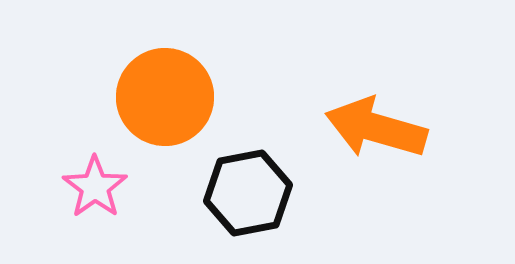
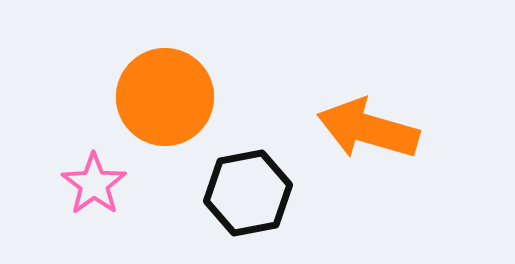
orange arrow: moved 8 px left, 1 px down
pink star: moved 1 px left, 3 px up
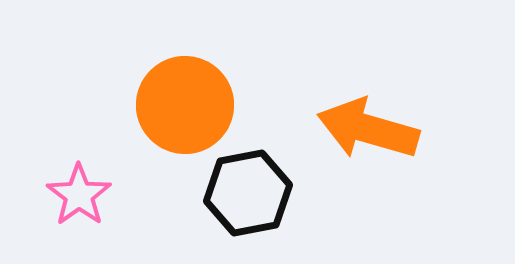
orange circle: moved 20 px right, 8 px down
pink star: moved 15 px left, 11 px down
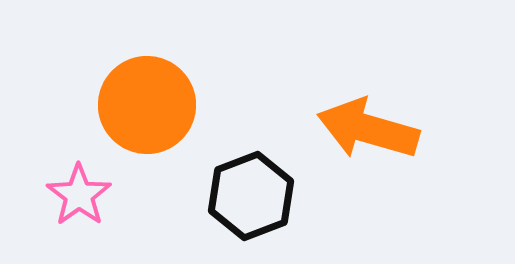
orange circle: moved 38 px left
black hexagon: moved 3 px right, 3 px down; rotated 10 degrees counterclockwise
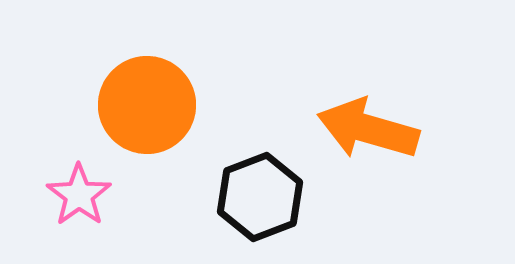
black hexagon: moved 9 px right, 1 px down
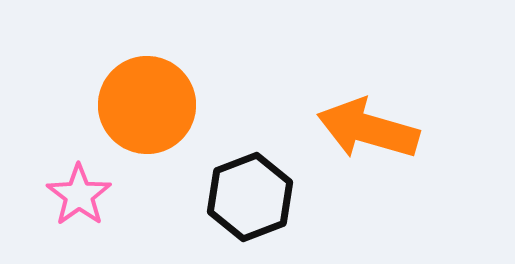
black hexagon: moved 10 px left
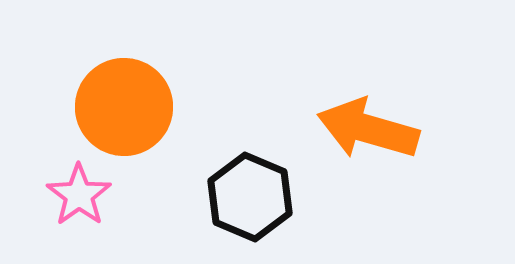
orange circle: moved 23 px left, 2 px down
black hexagon: rotated 16 degrees counterclockwise
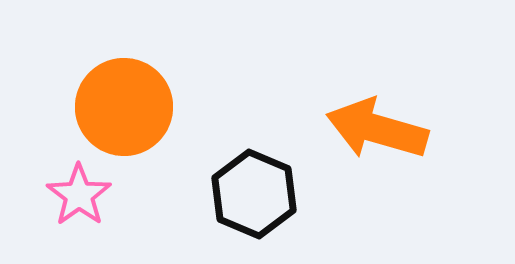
orange arrow: moved 9 px right
black hexagon: moved 4 px right, 3 px up
